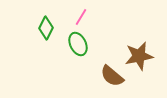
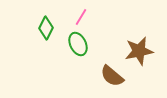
brown star: moved 5 px up
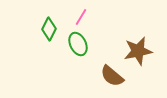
green diamond: moved 3 px right, 1 px down
brown star: moved 1 px left
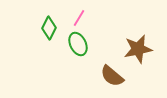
pink line: moved 2 px left, 1 px down
green diamond: moved 1 px up
brown star: moved 2 px up
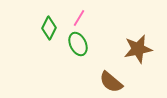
brown semicircle: moved 1 px left, 6 px down
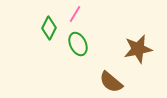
pink line: moved 4 px left, 4 px up
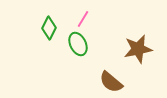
pink line: moved 8 px right, 5 px down
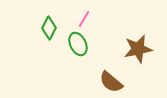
pink line: moved 1 px right
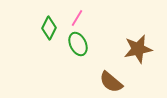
pink line: moved 7 px left, 1 px up
